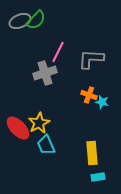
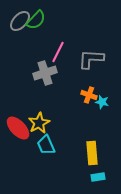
gray ellipse: rotated 25 degrees counterclockwise
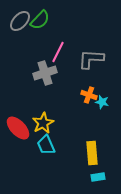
green semicircle: moved 4 px right
yellow star: moved 4 px right
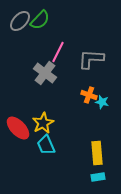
gray cross: rotated 35 degrees counterclockwise
yellow rectangle: moved 5 px right
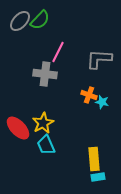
gray L-shape: moved 8 px right
gray cross: moved 1 px down; rotated 30 degrees counterclockwise
yellow rectangle: moved 3 px left, 6 px down
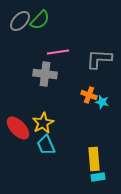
pink line: rotated 55 degrees clockwise
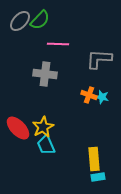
pink line: moved 8 px up; rotated 10 degrees clockwise
cyan star: moved 5 px up
yellow star: moved 4 px down
